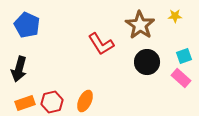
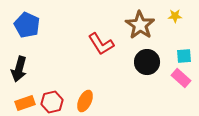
cyan square: rotated 14 degrees clockwise
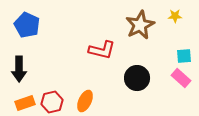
brown star: rotated 12 degrees clockwise
red L-shape: moved 1 px right, 6 px down; rotated 44 degrees counterclockwise
black circle: moved 10 px left, 16 px down
black arrow: rotated 15 degrees counterclockwise
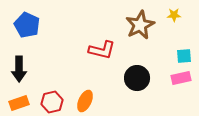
yellow star: moved 1 px left, 1 px up
pink rectangle: rotated 54 degrees counterclockwise
orange rectangle: moved 6 px left
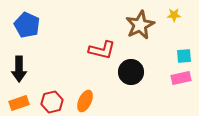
black circle: moved 6 px left, 6 px up
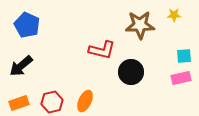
brown star: rotated 24 degrees clockwise
black arrow: moved 2 px right, 3 px up; rotated 50 degrees clockwise
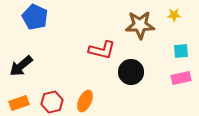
blue pentagon: moved 8 px right, 8 px up
cyan square: moved 3 px left, 5 px up
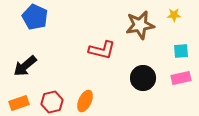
brown star: rotated 8 degrees counterclockwise
black arrow: moved 4 px right
black circle: moved 12 px right, 6 px down
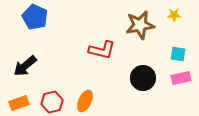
cyan square: moved 3 px left, 3 px down; rotated 14 degrees clockwise
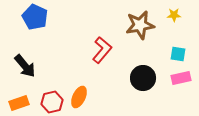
red L-shape: rotated 64 degrees counterclockwise
black arrow: rotated 90 degrees counterclockwise
orange ellipse: moved 6 px left, 4 px up
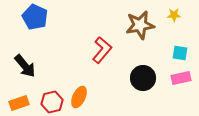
cyan square: moved 2 px right, 1 px up
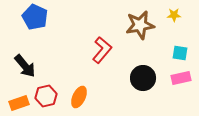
red hexagon: moved 6 px left, 6 px up
